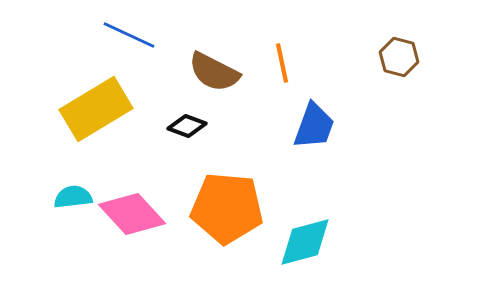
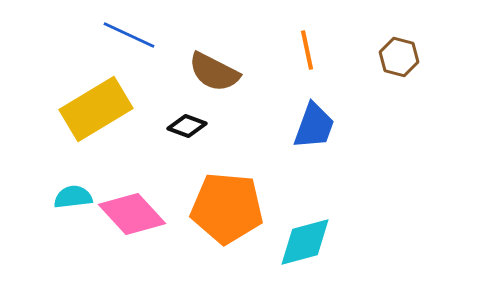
orange line: moved 25 px right, 13 px up
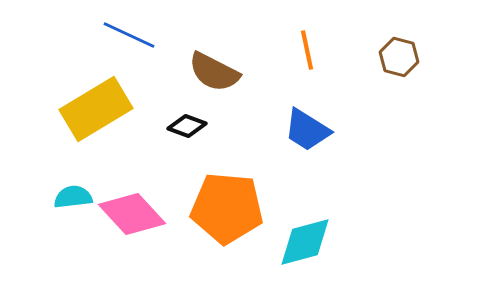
blue trapezoid: moved 7 px left, 4 px down; rotated 102 degrees clockwise
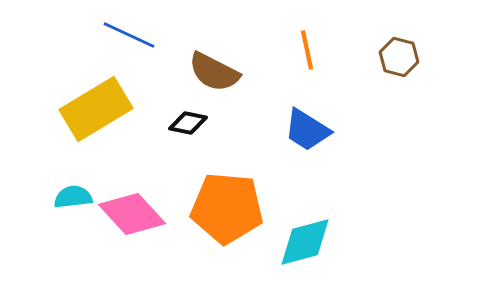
black diamond: moved 1 px right, 3 px up; rotated 9 degrees counterclockwise
